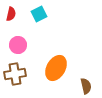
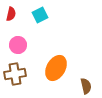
cyan square: moved 1 px right, 1 px down
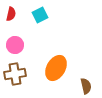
pink circle: moved 3 px left
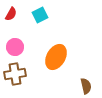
red semicircle: rotated 16 degrees clockwise
pink circle: moved 2 px down
orange ellipse: moved 11 px up
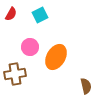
pink circle: moved 15 px right
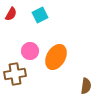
pink circle: moved 4 px down
brown semicircle: rotated 21 degrees clockwise
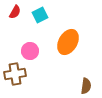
red semicircle: moved 4 px right, 2 px up
orange ellipse: moved 12 px right, 15 px up
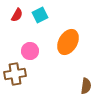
red semicircle: moved 2 px right, 3 px down
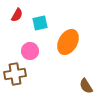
cyan square: moved 8 px down; rotated 14 degrees clockwise
brown semicircle: rotated 140 degrees clockwise
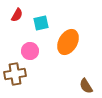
cyan square: moved 1 px right
